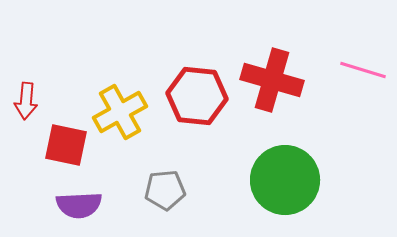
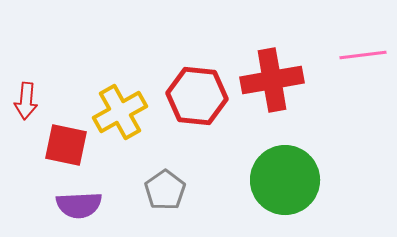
pink line: moved 15 px up; rotated 24 degrees counterclockwise
red cross: rotated 26 degrees counterclockwise
gray pentagon: rotated 30 degrees counterclockwise
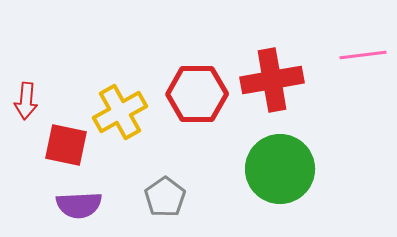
red hexagon: moved 2 px up; rotated 6 degrees counterclockwise
green circle: moved 5 px left, 11 px up
gray pentagon: moved 7 px down
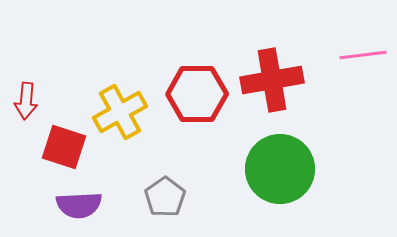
red square: moved 2 px left, 2 px down; rotated 6 degrees clockwise
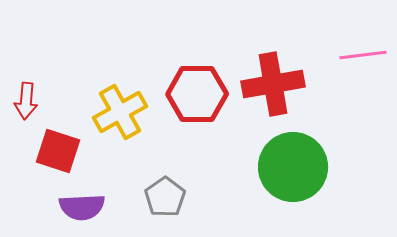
red cross: moved 1 px right, 4 px down
red square: moved 6 px left, 4 px down
green circle: moved 13 px right, 2 px up
purple semicircle: moved 3 px right, 2 px down
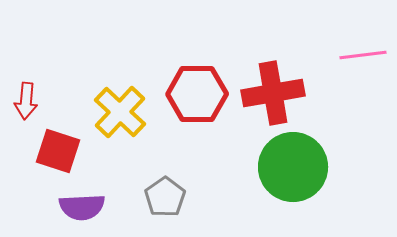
red cross: moved 9 px down
yellow cross: rotated 18 degrees counterclockwise
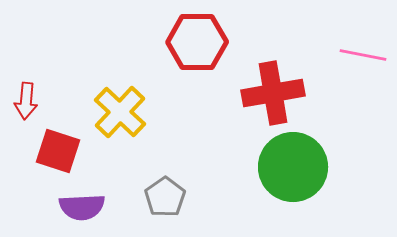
pink line: rotated 18 degrees clockwise
red hexagon: moved 52 px up
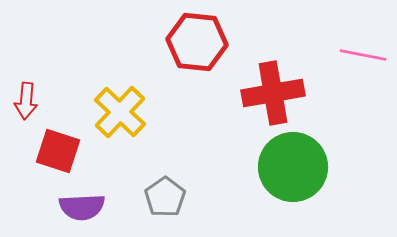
red hexagon: rotated 6 degrees clockwise
